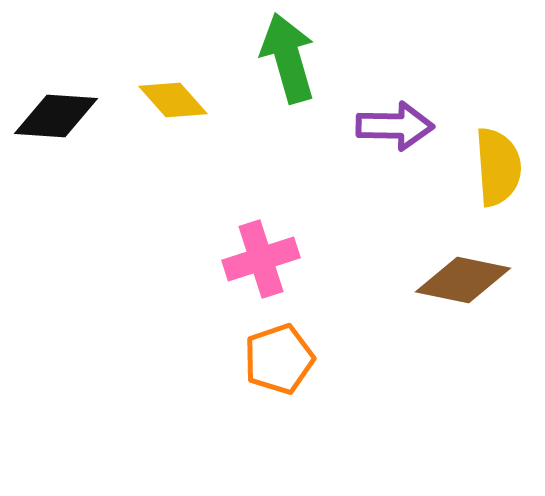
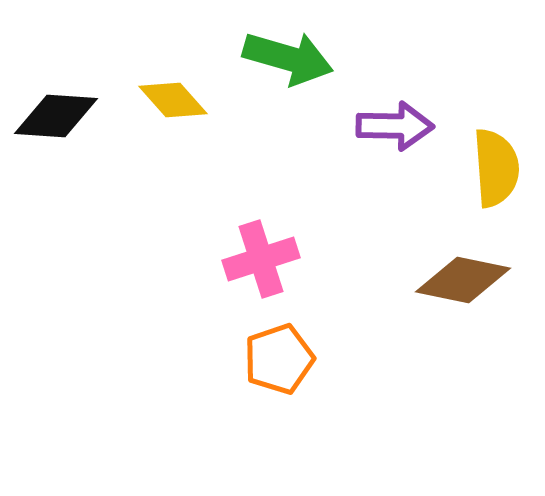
green arrow: rotated 122 degrees clockwise
yellow semicircle: moved 2 px left, 1 px down
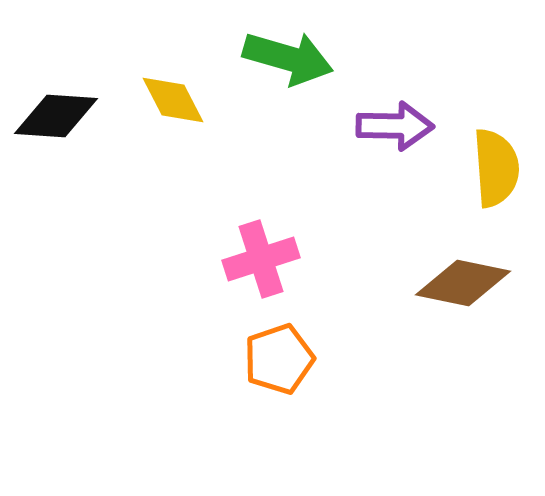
yellow diamond: rotated 14 degrees clockwise
brown diamond: moved 3 px down
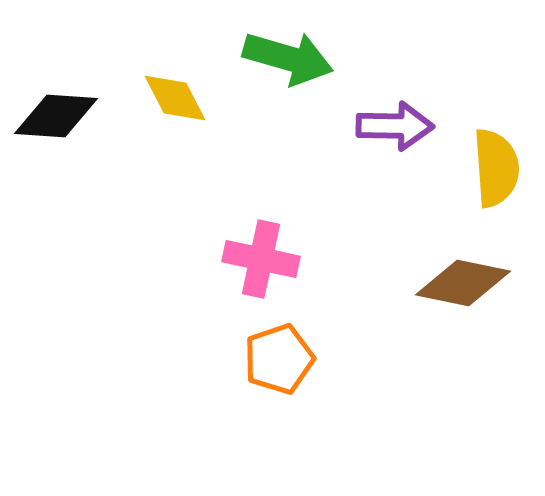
yellow diamond: moved 2 px right, 2 px up
pink cross: rotated 30 degrees clockwise
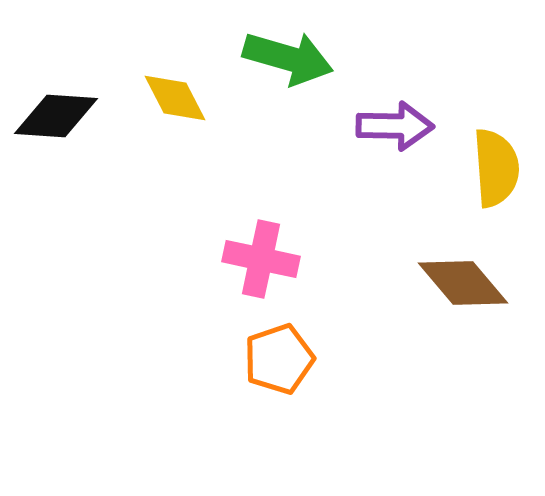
brown diamond: rotated 38 degrees clockwise
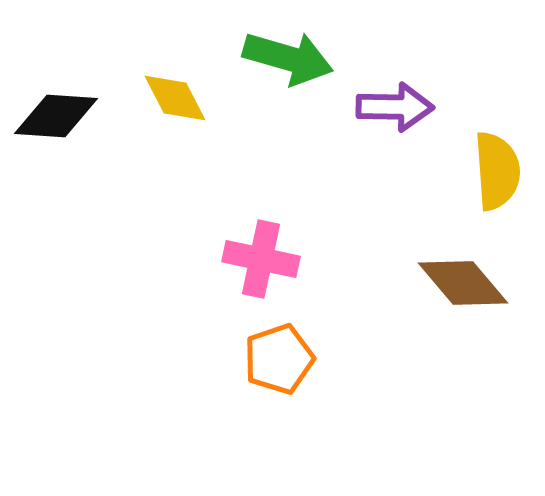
purple arrow: moved 19 px up
yellow semicircle: moved 1 px right, 3 px down
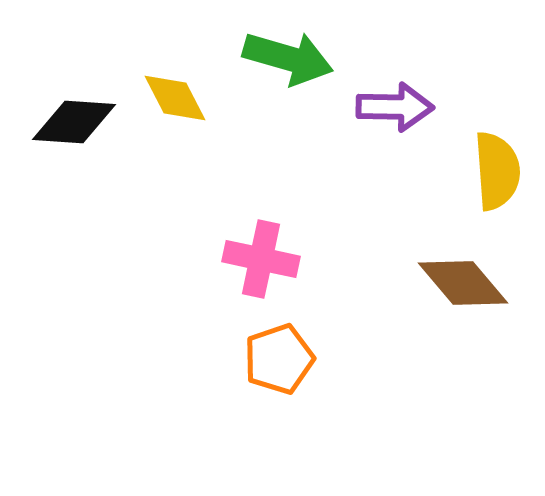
black diamond: moved 18 px right, 6 px down
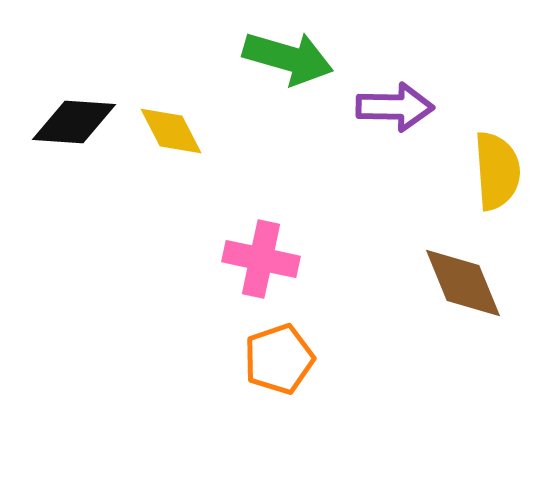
yellow diamond: moved 4 px left, 33 px down
brown diamond: rotated 18 degrees clockwise
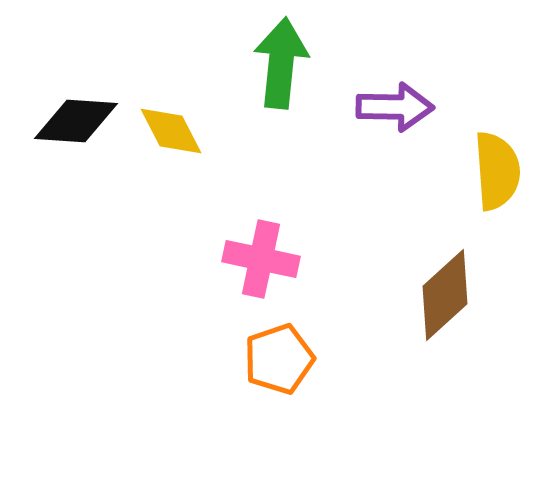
green arrow: moved 7 px left, 5 px down; rotated 100 degrees counterclockwise
black diamond: moved 2 px right, 1 px up
brown diamond: moved 18 px left, 12 px down; rotated 70 degrees clockwise
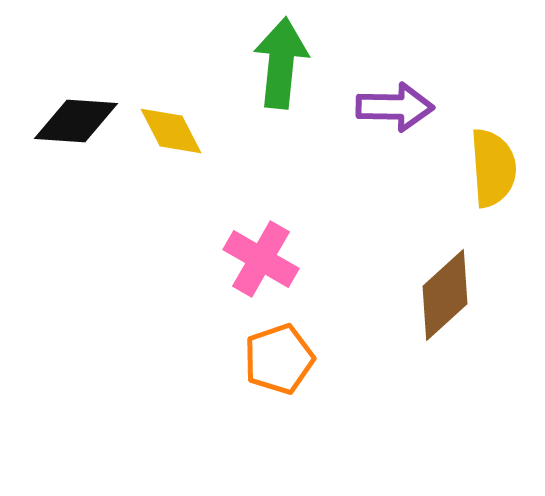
yellow semicircle: moved 4 px left, 3 px up
pink cross: rotated 18 degrees clockwise
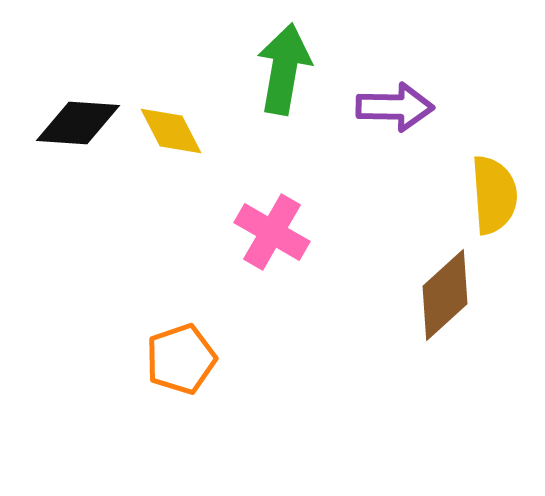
green arrow: moved 3 px right, 6 px down; rotated 4 degrees clockwise
black diamond: moved 2 px right, 2 px down
yellow semicircle: moved 1 px right, 27 px down
pink cross: moved 11 px right, 27 px up
orange pentagon: moved 98 px left
